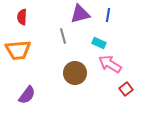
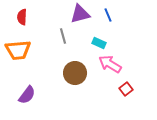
blue line: rotated 32 degrees counterclockwise
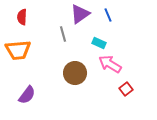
purple triangle: rotated 20 degrees counterclockwise
gray line: moved 2 px up
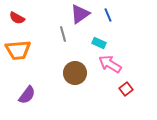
red semicircle: moved 5 px left, 1 px down; rotated 63 degrees counterclockwise
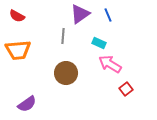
red semicircle: moved 2 px up
gray line: moved 2 px down; rotated 21 degrees clockwise
brown circle: moved 9 px left
purple semicircle: moved 9 px down; rotated 18 degrees clockwise
